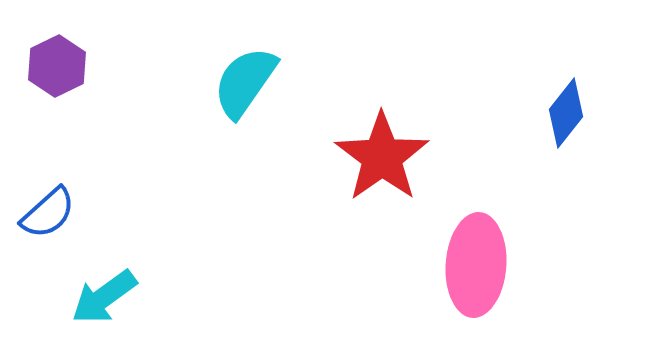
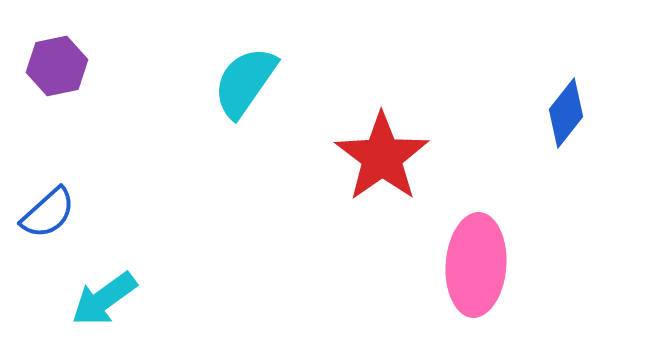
purple hexagon: rotated 14 degrees clockwise
cyan arrow: moved 2 px down
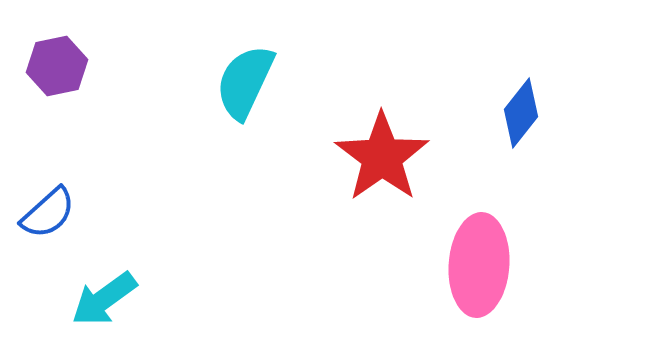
cyan semicircle: rotated 10 degrees counterclockwise
blue diamond: moved 45 px left
pink ellipse: moved 3 px right
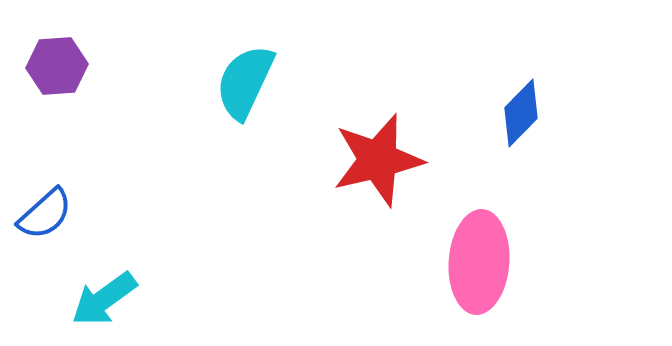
purple hexagon: rotated 8 degrees clockwise
blue diamond: rotated 6 degrees clockwise
red star: moved 4 px left, 3 px down; rotated 22 degrees clockwise
blue semicircle: moved 3 px left, 1 px down
pink ellipse: moved 3 px up
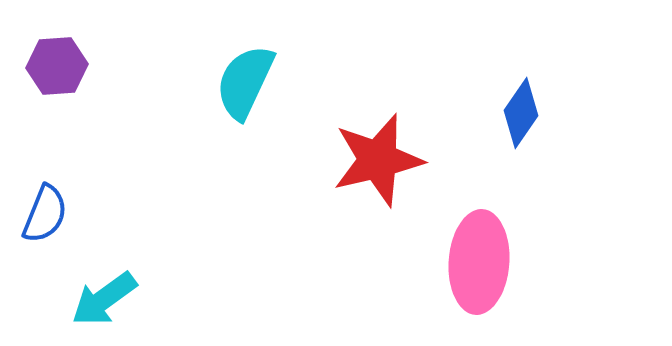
blue diamond: rotated 10 degrees counterclockwise
blue semicircle: rotated 26 degrees counterclockwise
